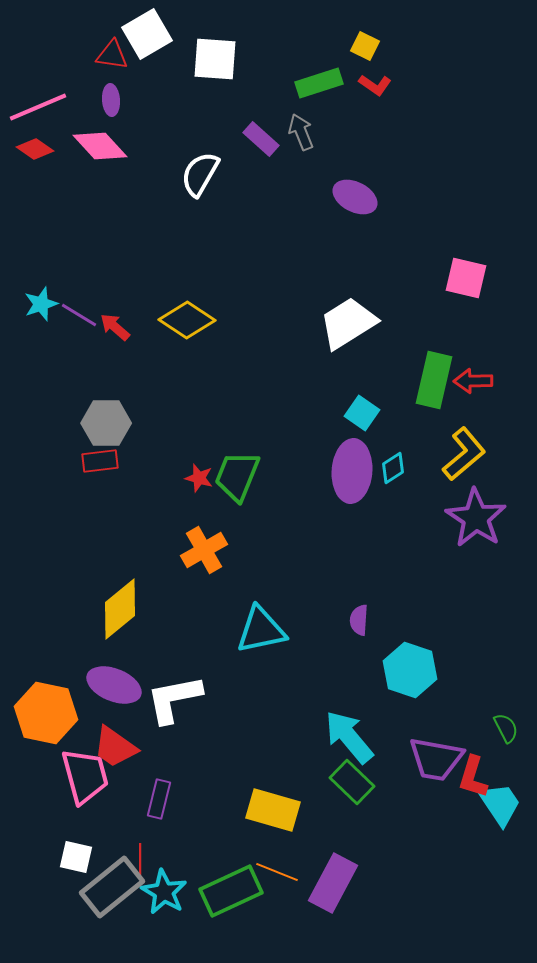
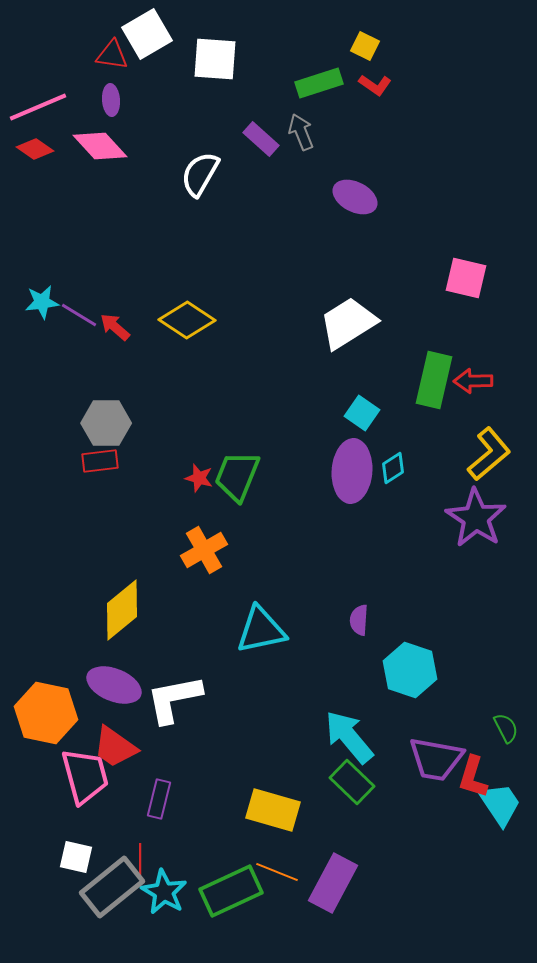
cyan star at (41, 304): moved 1 px right, 2 px up; rotated 12 degrees clockwise
yellow L-shape at (464, 454): moved 25 px right
yellow diamond at (120, 609): moved 2 px right, 1 px down
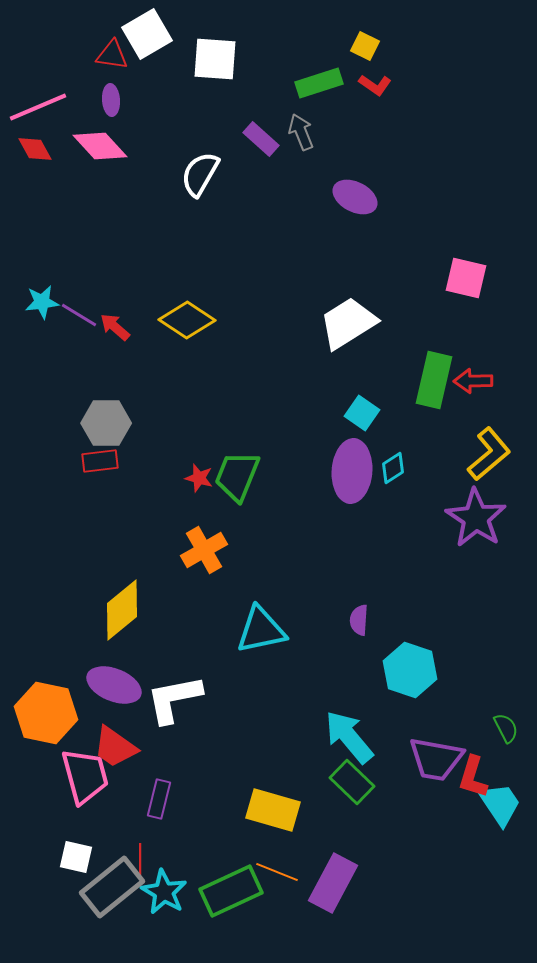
red diamond at (35, 149): rotated 27 degrees clockwise
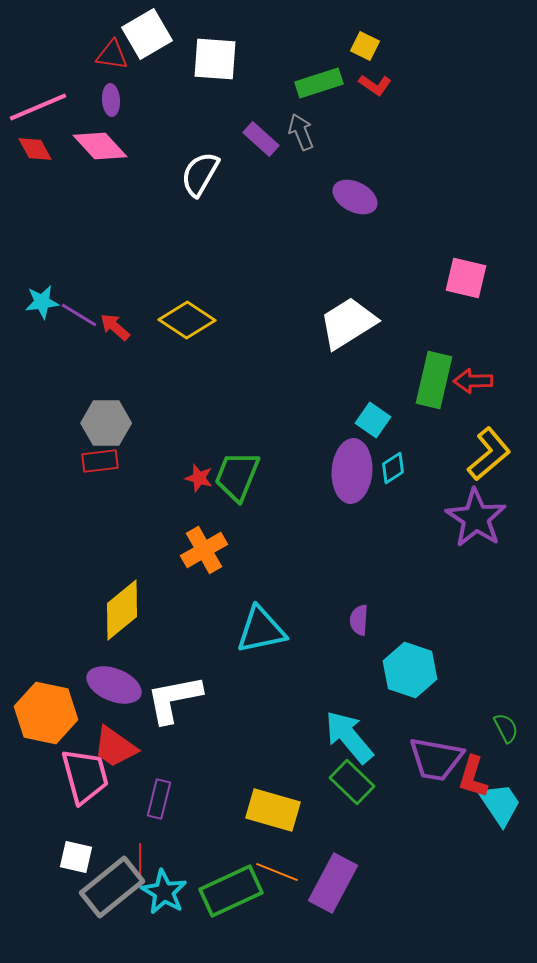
cyan square at (362, 413): moved 11 px right, 7 px down
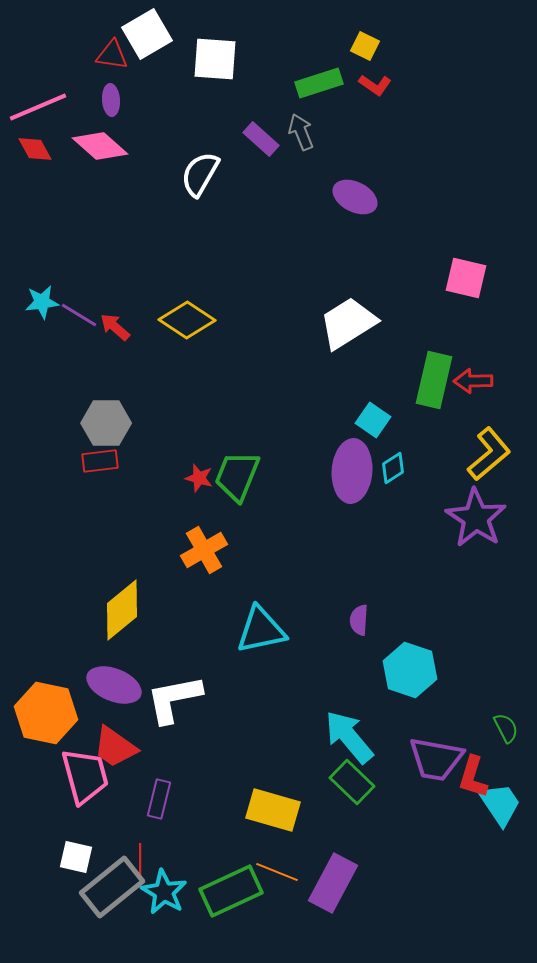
pink diamond at (100, 146): rotated 6 degrees counterclockwise
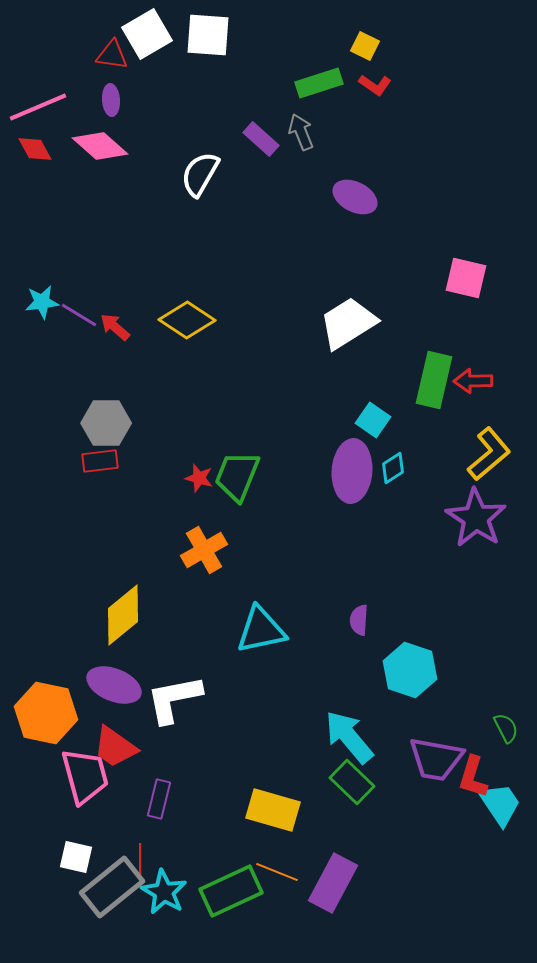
white square at (215, 59): moved 7 px left, 24 px up
yellow diamond at (122, 610): moved 1 px right, 5 px down
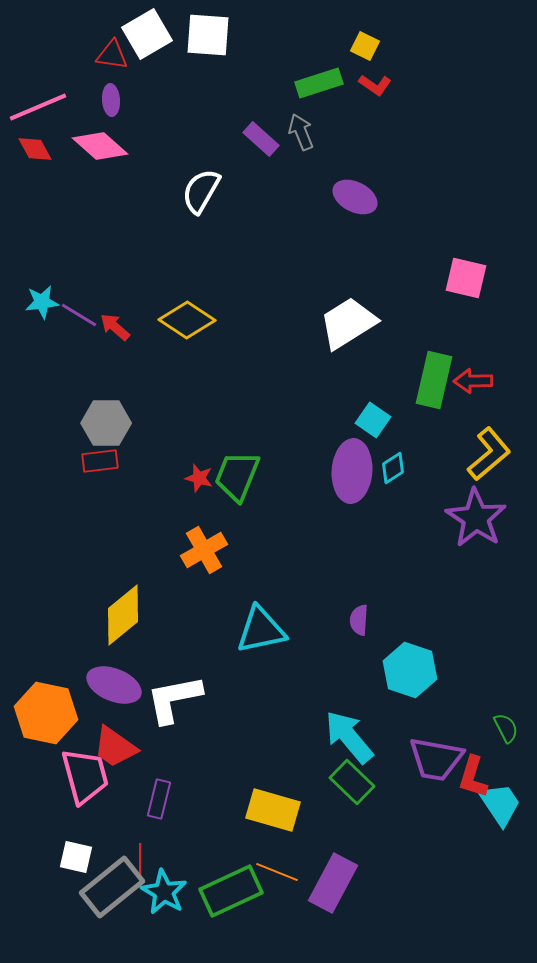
white semicircle at (200, 174): moved 1 px right, 17 px down
